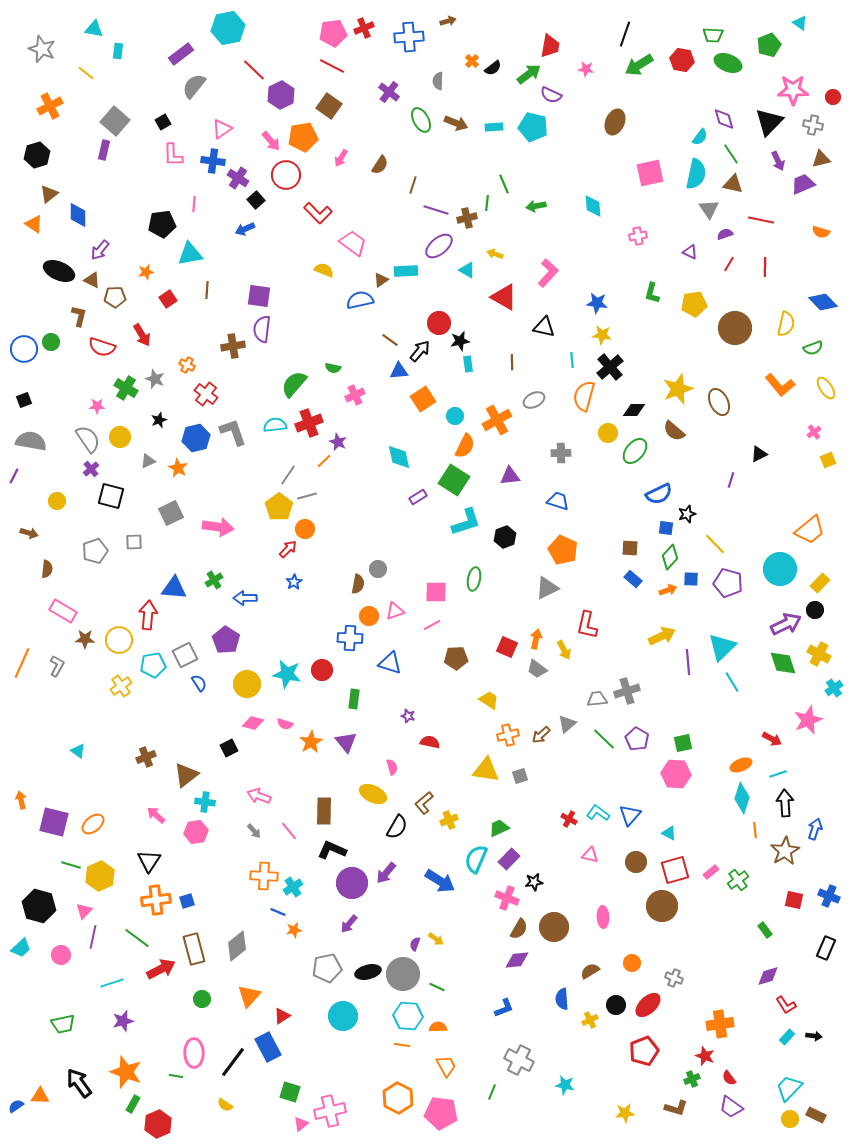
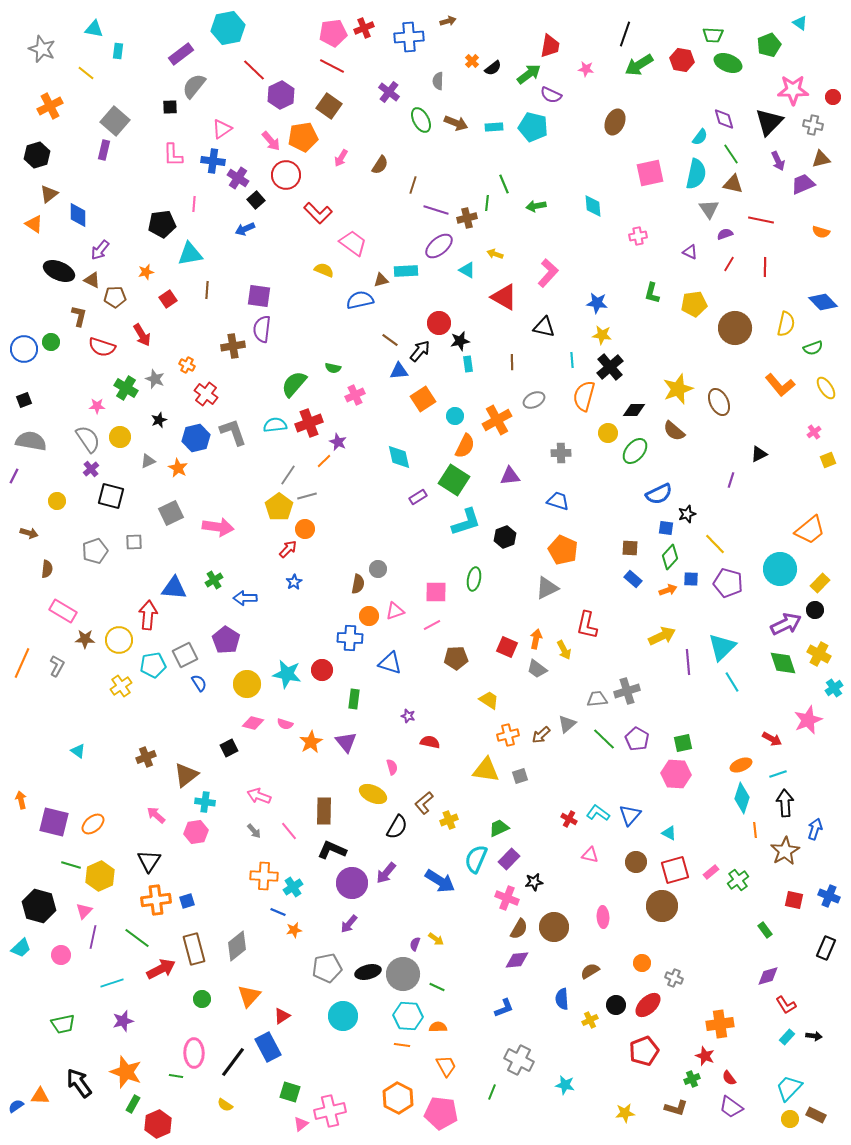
black square at (163, 122): moved 7 px right, 15 px up; rotated 28 degrees clockwise
brown triangle at (381, 280): rotated 21 degrees clockwise
orange circle at (632, 963): moved 10 px right
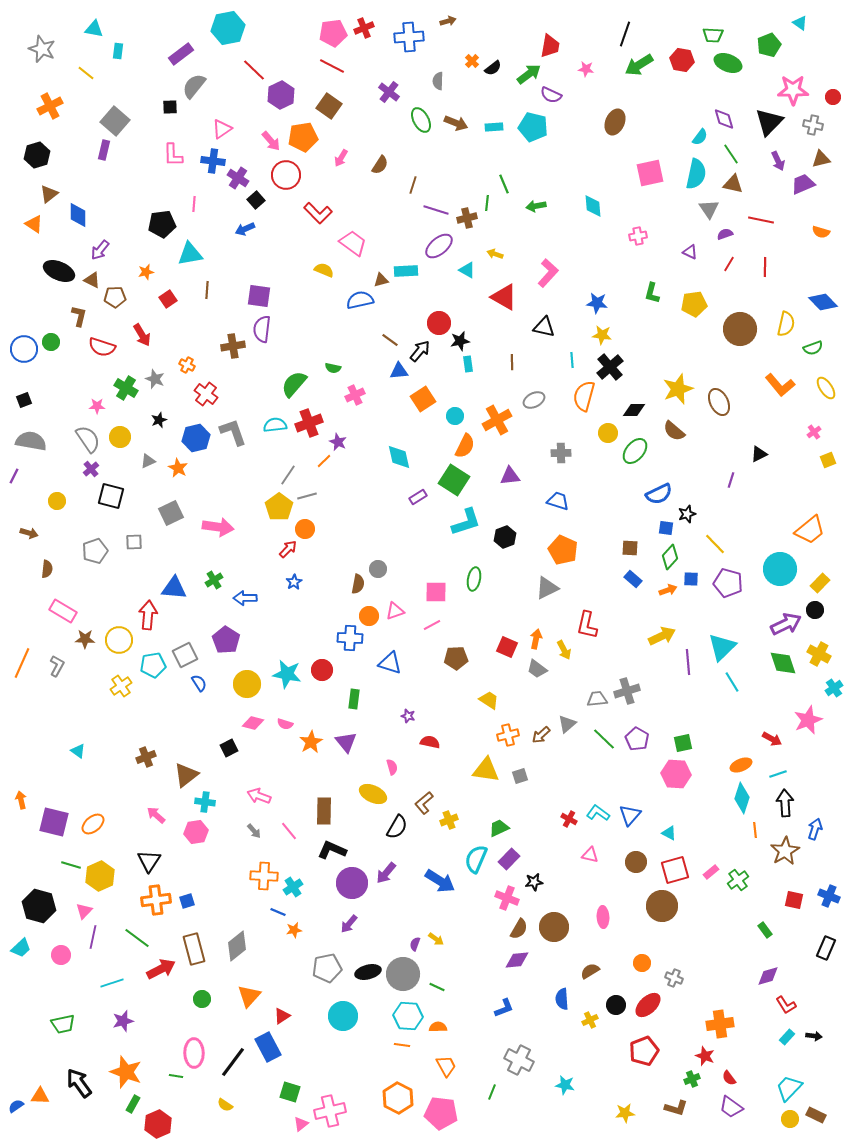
brown circle at (735, 328): moved 5 px right, 1 px down
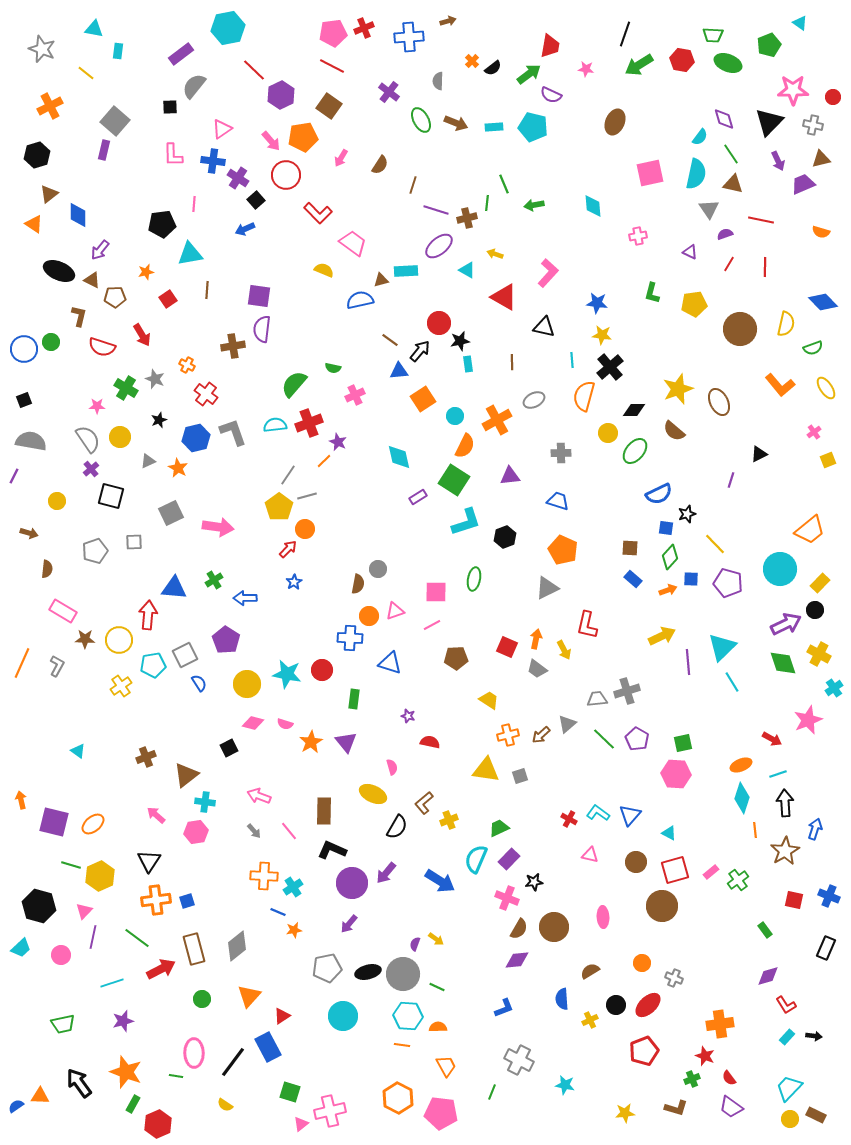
green arrow at (536, 206): moved 2 px left, 1 px up
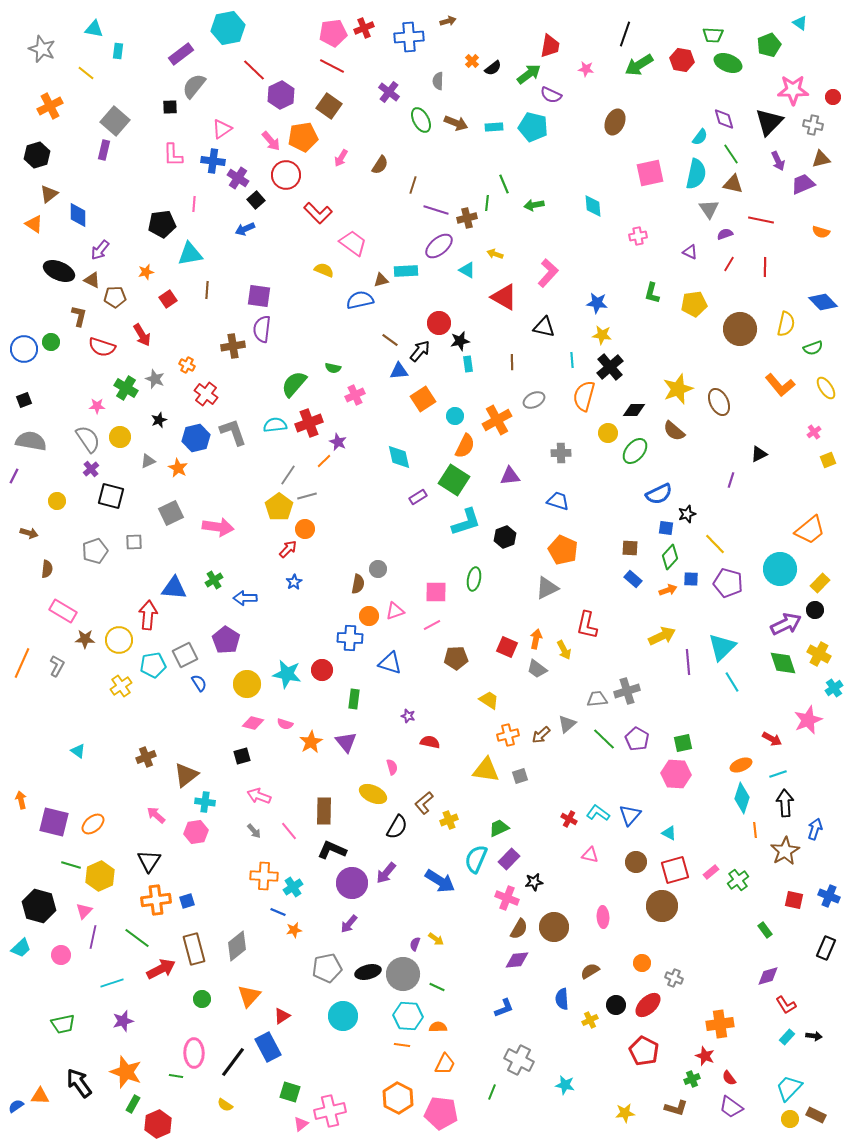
black square at (229, 748): moved 13 px right, 8 px down; rotated 12 degrees clockwise
red pentagon at (644, 1051): rotated 24 degrees counterclockwise
orange trapezoid at (446, 1066): moved 1 px left, 2 px up; rotated 55 degrees clockwise
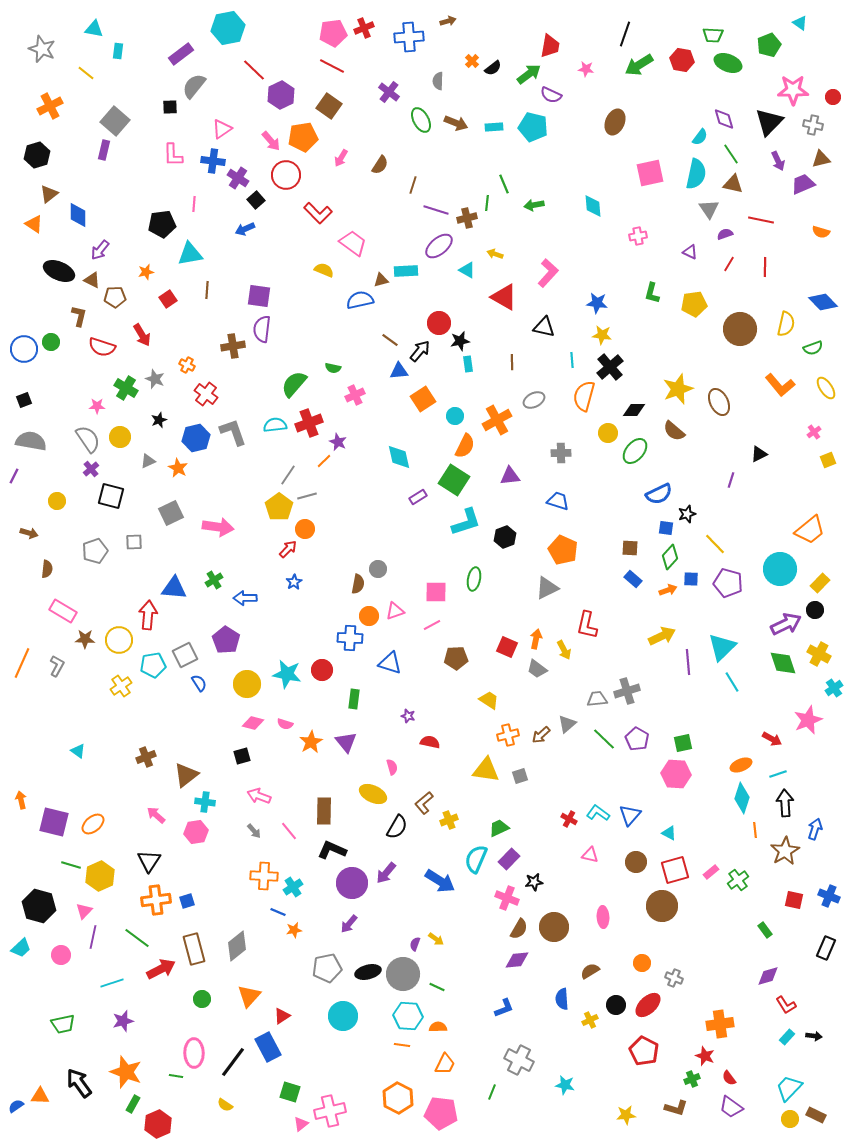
yellow star at (625, 1113): moved 1 px right, 2 px down
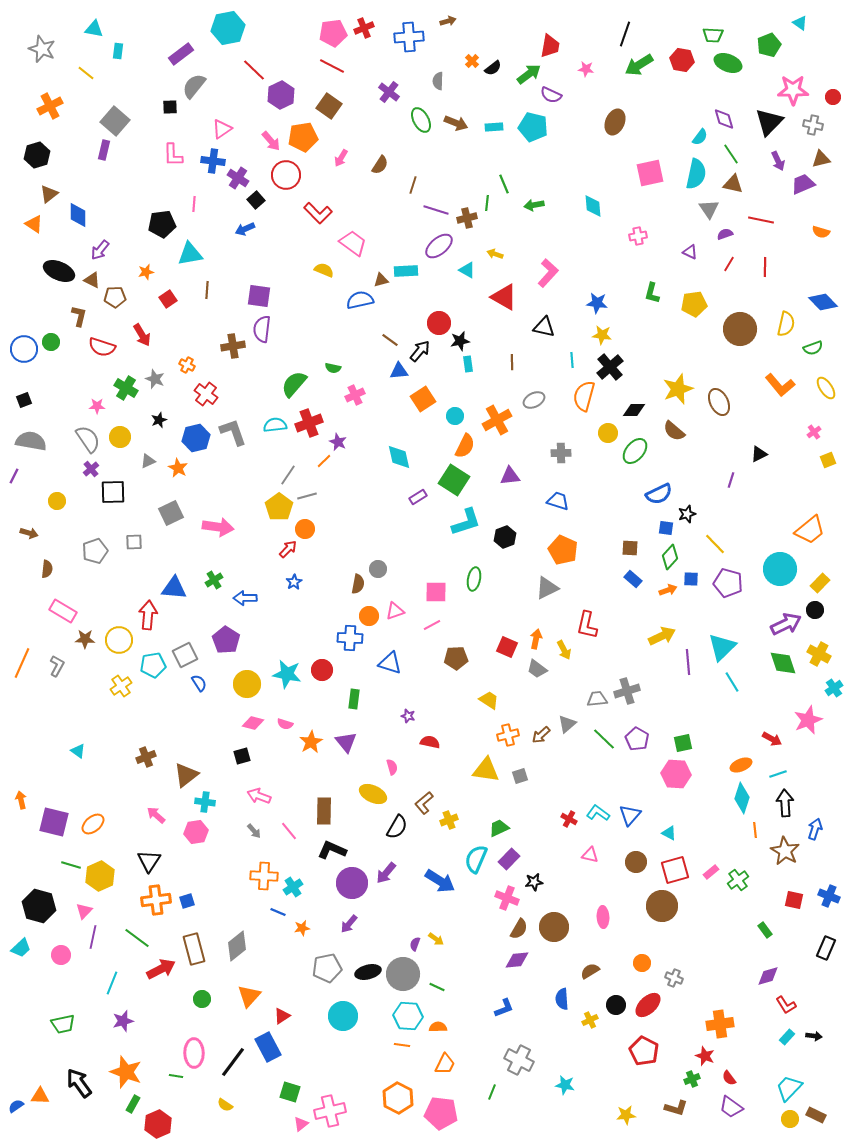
black square at (111, 496): moved 2 px right, 4 px up; rotated 16 degrees counterclockwise
brown star at (785, 851): rotated 12 degrees counterclockwise
orange star at (294, 930): moved 8 px right, 2 px up
cyan line at (112, 983): rotated 50 degrees counterclockwise
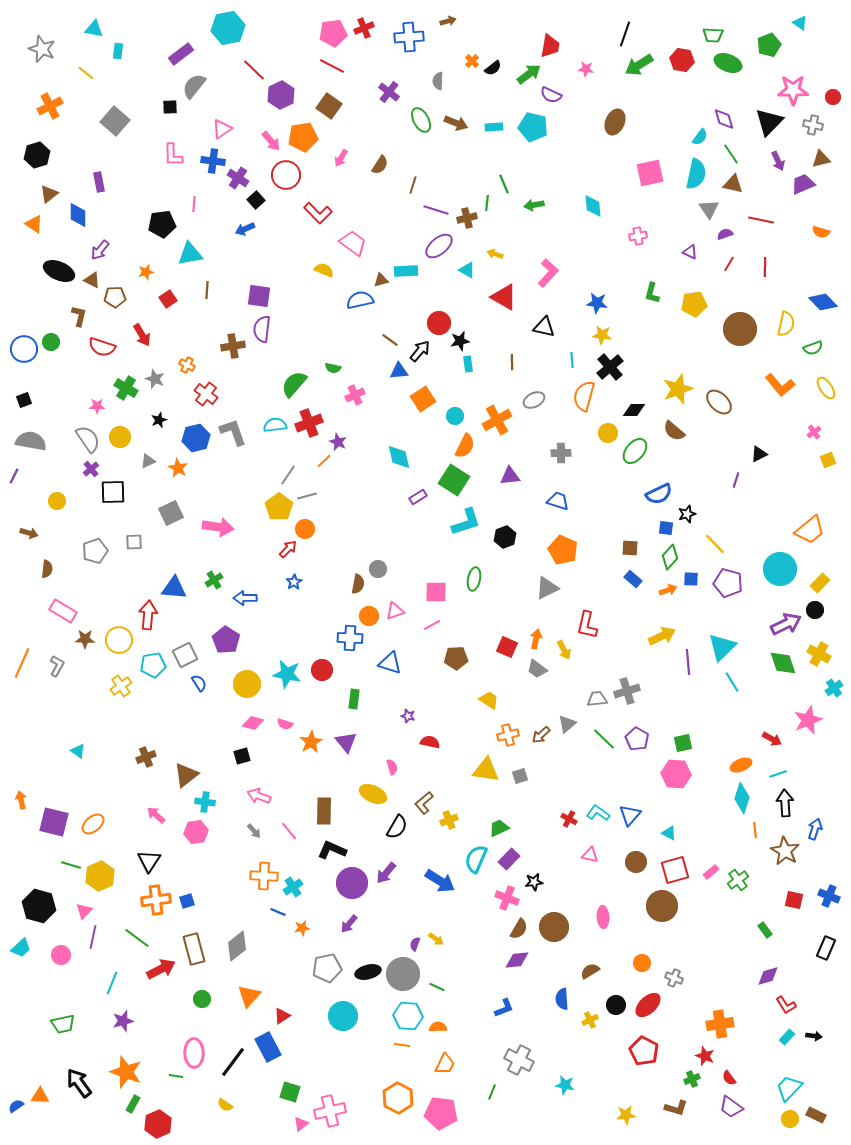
purple rectangle at (104, 150): moved 5 px left, 32 px down; rotated 24 degrees counterclockwise
brown ellipse at (719, 402): rotated 20 degrees counterclockwise
purple line at (731, 480): moved 5 px right
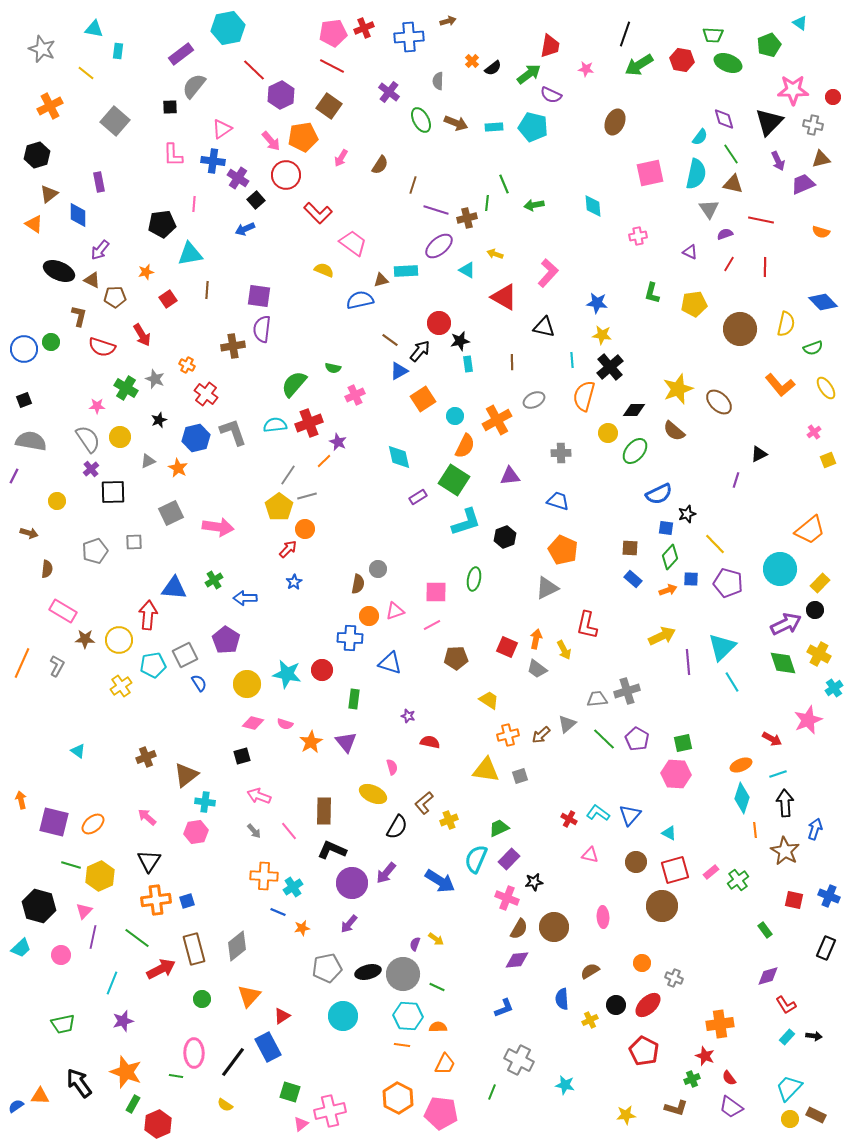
blue triangle at (399, 371): rotated 24 degrees counterclockwise
pink arrow at (156, 815): moved 9 px left, 2 px down
